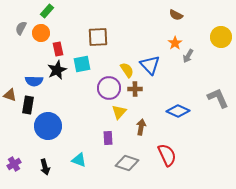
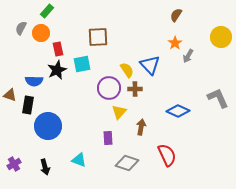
brown semicircle: rotated 96 degrees clockwise
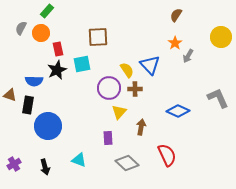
gray diamond: rotated 25 degrees clockwise
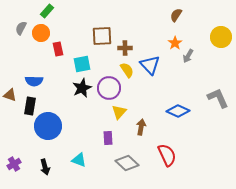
brown square: moved 4 px right, 1 px up
black star: moved 25 px right, 18 px down
brown cross: moved 10 px left, 41 px up
black rectangle: moved 2 px right, 1 px down
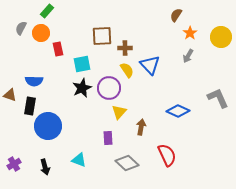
orange star: moved 15 px right, 10 px up
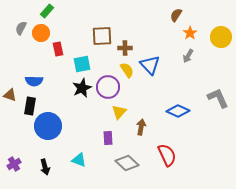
purple circle: moved 1 px left, 1 px up
